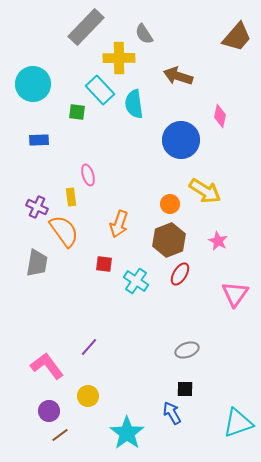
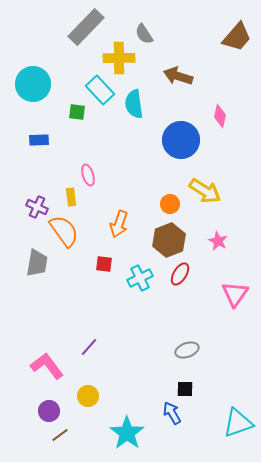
cyan cross: moved 4 px right, 3 px up; rotated 30 degrees clockwise
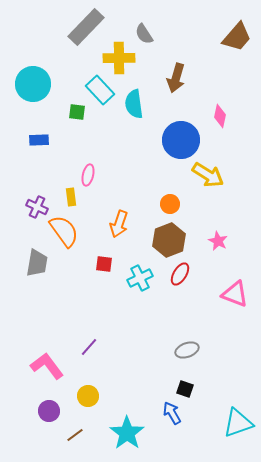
brown arrow: moved 2 px left, 2 px down; rotated 92 degrees counterclockwise
pink ellipse: rotated 30 degrees clockwise
yellow arrow: moved 3 px right, 16 px up
pink triangle: rotated 44 degrees counterclockwise
black square: rotated 18 degrees clockwise
brown line: moved 15 px right
